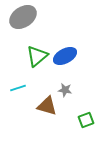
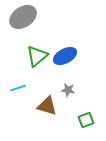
gray star: moved 3 px right
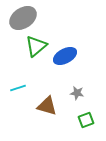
gray ellipse: moved 1 px down
green triangle: moved 1 px left, 10 px up
gray star: moved 9 px right, 3 px down
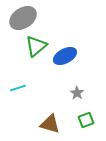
gray star: rotated 24 degrees clockwise
brown triangle: moved 3 px right, 18 px down
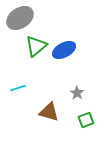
gray ellipse: moved 3 px left
blue ellipse: moved 1 px left, 6 px up
brown triangle: moved 1 px left, 12 px up
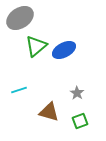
cyan line: moved 1 px right, 2 px down
green square: moved 6 px left, 1 px down
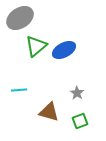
cyan line: rotated 14 degrees clockwise
